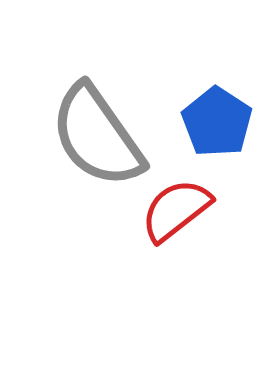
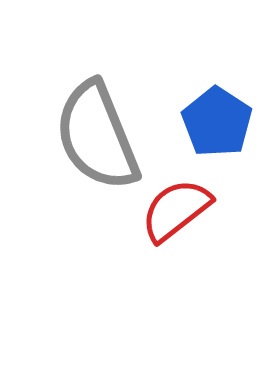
gray semicircle: rotated 13 degrees clockwise
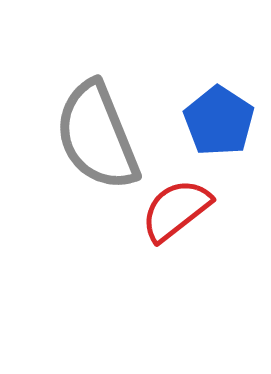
blue pentagon: moved 2 px right, 1 px up
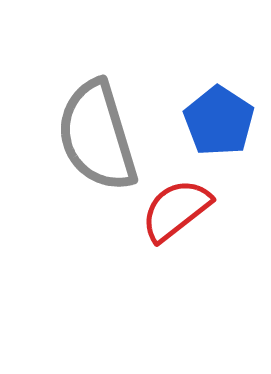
gray semicircle: rotated 5 degrees clockwise
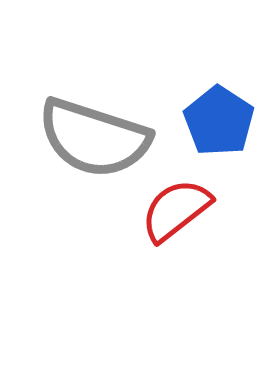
gray semicircle: moved 3 px left, 2 px down; rotated 55 degrees counterclockwise
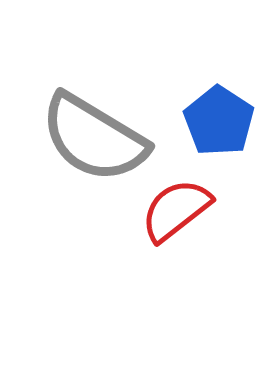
gray semicircle: rotated 13 degrees clockwise
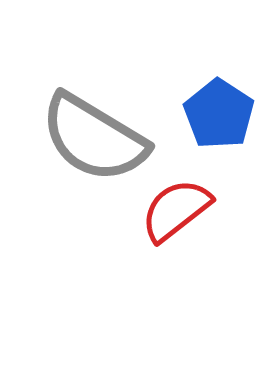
blue pentagon: moved 7 px up
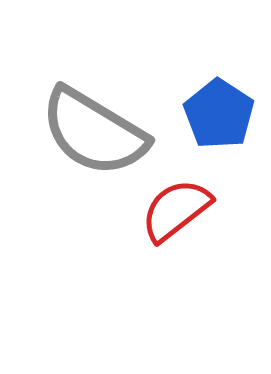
gray semicircle: moved 6 px up
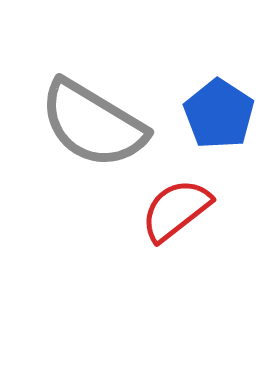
gray semicircle: moved 1 px left, 8 px up
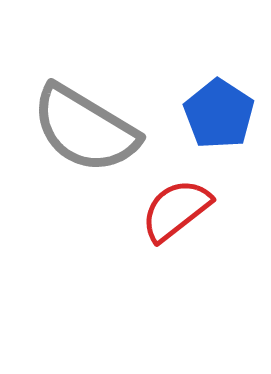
gray semicircle: moved 8 px left, 5 px down
